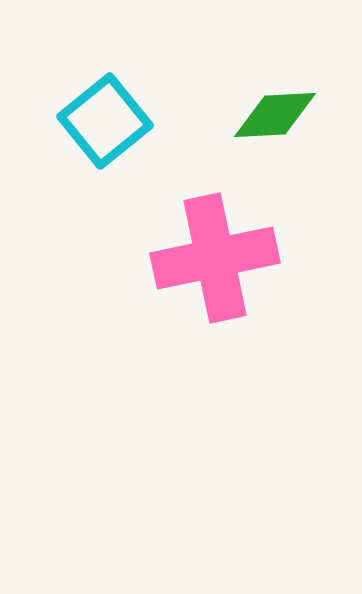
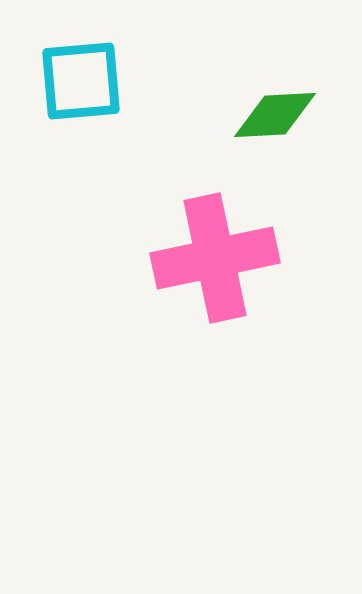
cyan square: moved 24 px left, 40 px up; rotated 34 degrees clockwise
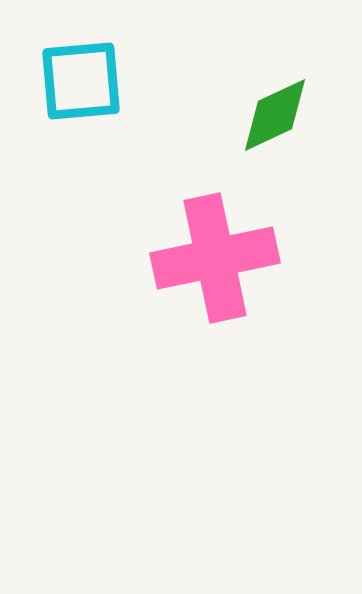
green diamond: rotated 22 degrees counterclockwise
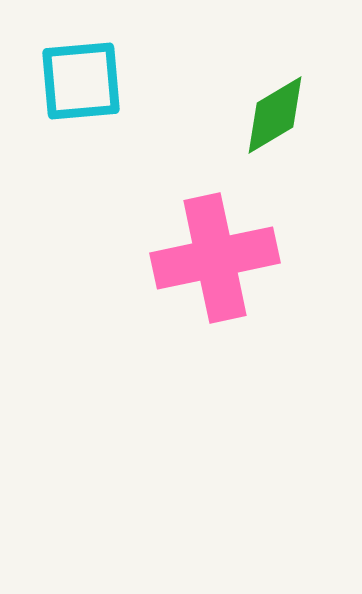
green diamond: rotated 6 degrees counterclockwise
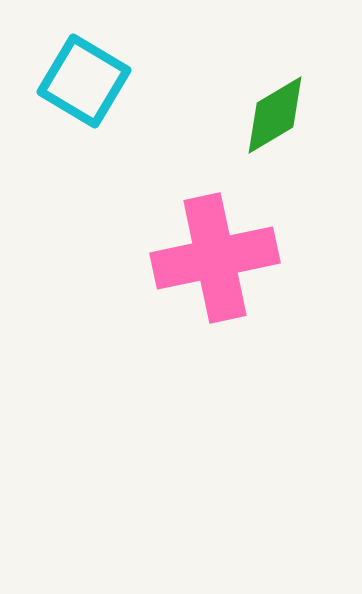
cyan square: moved 3 px right; rotated 36 degrees clockwise
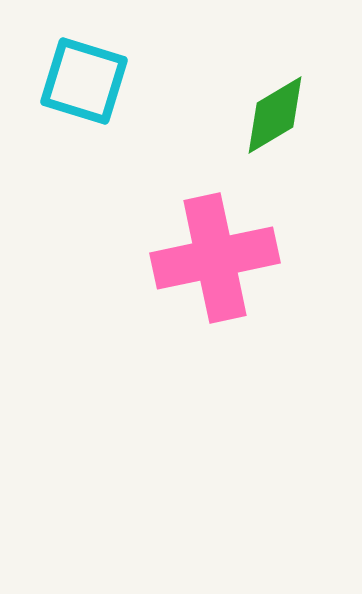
cyan square: rotated 14 degrees counterclockwise
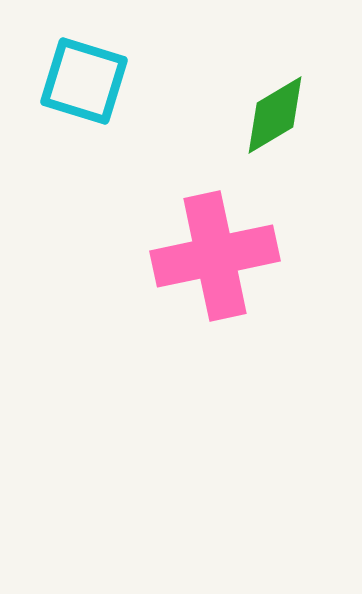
pink cross: moved 2 px up
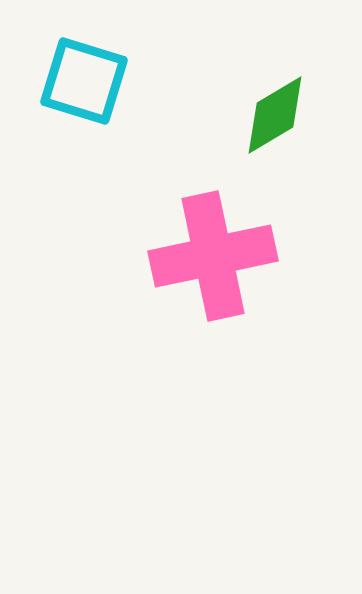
pink cross: moved 2 px left
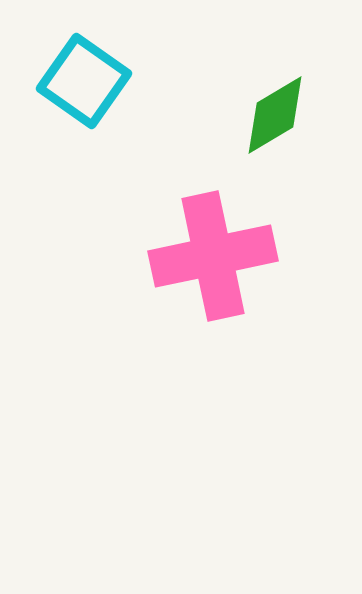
cyan square: rotated 18 degrees clockwise
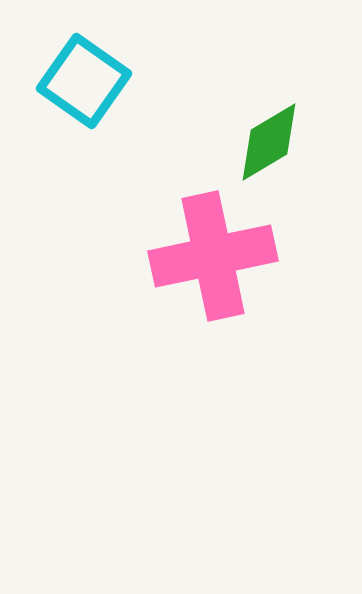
green diamond: moved 6 px left, 27 px down
